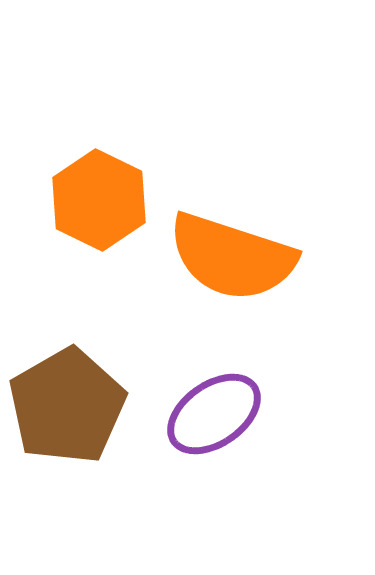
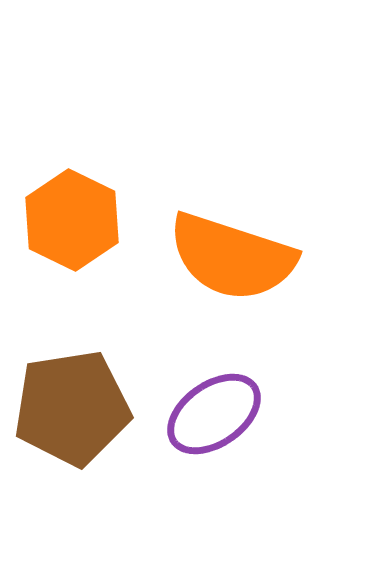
orange hexagon: moved 27 px left, 20 px down
brown pentagon: moved 5 px right, 2 px down; rotated 21 degrees clockwise
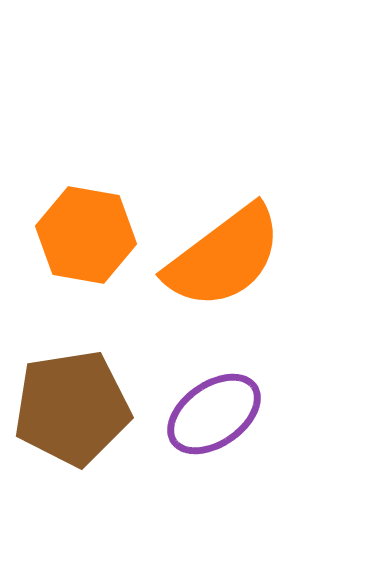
orange hexagon: moved 14 px right, 15 px down; rotated 16 degrees counterclockwise
orange semicircle: moved 8 px left; rotated 55 degrees counterclockwise
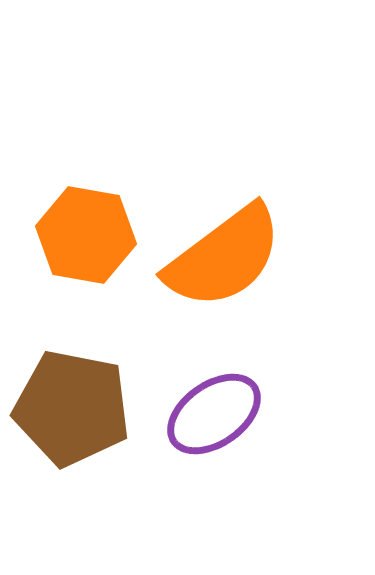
brown pentagon: rotated 20 degrees clockwise
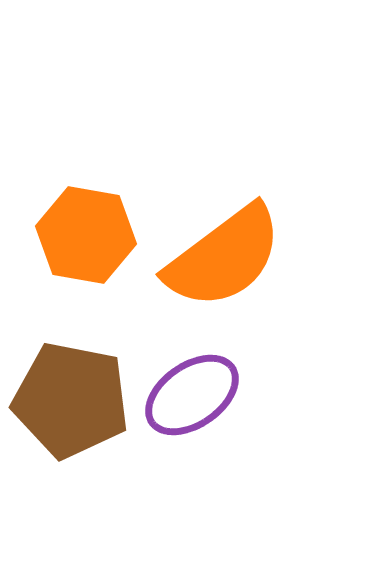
brown pentagon: moved 1 px left, 8 px up
purple ellipse: moved 22 px left, 19 px up
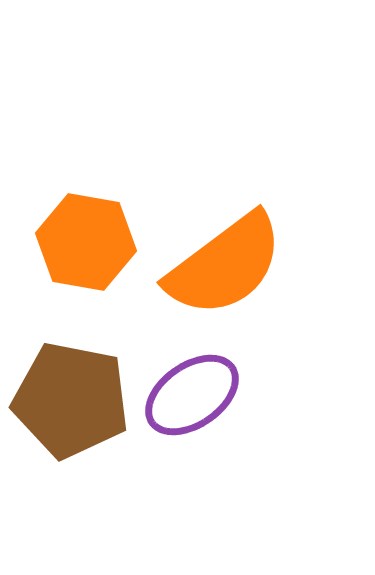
orange hexagon: moved 7 px down
orange semicircle: moved 1 px right, 8 px down
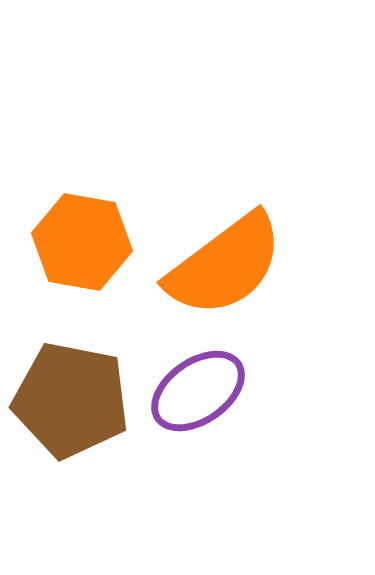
orange hexagon: moved 4 px left
purple ellipse: moved 6 px right, 4 px up
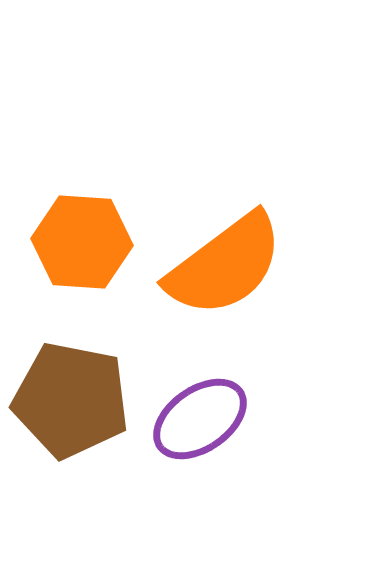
orange hexagon: rotated 6 degrees counterclockwise
purple ellipse: moved 2 px right, 28 px down
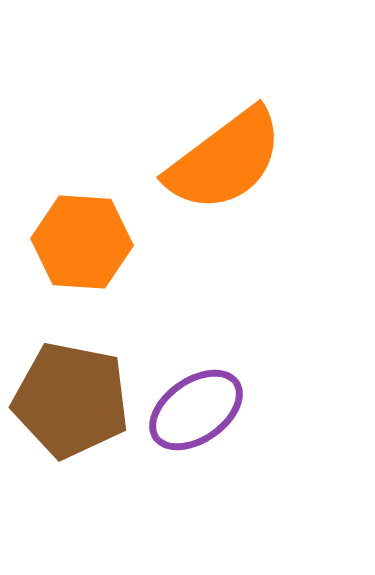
orange semicircle: moved 105 px up
purple ellipse: moved 4 px left, 9 px up
